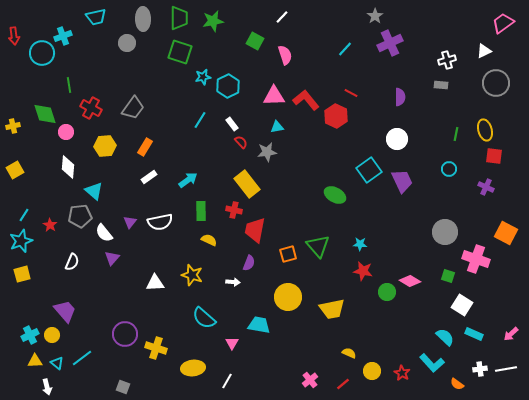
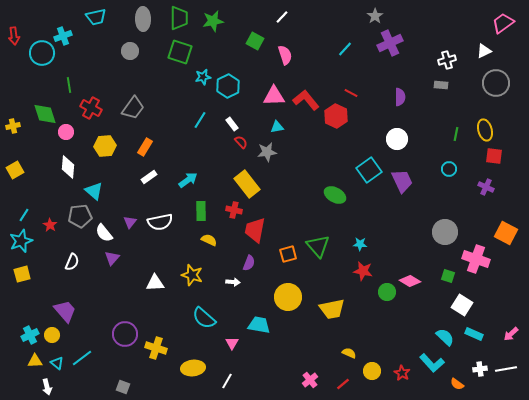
gray circle at (127, 43): moved 3 px right, 8 px down
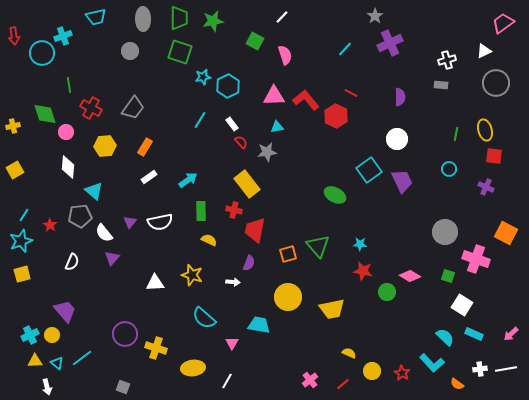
pink diamond at (410, 281): moved 5 px up
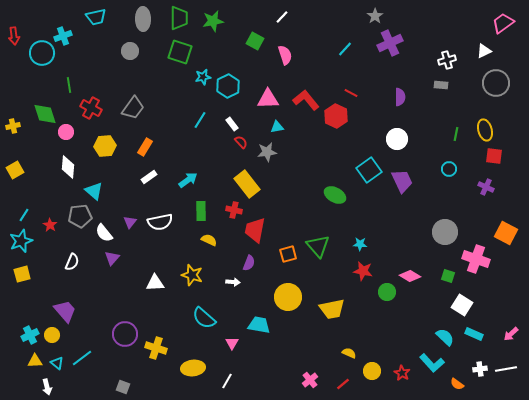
pink triangle at (274, 96): moved 6 px left, 3 px down
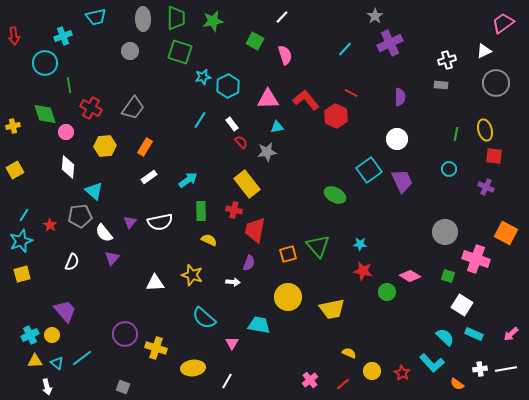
green trapezoid at (179, 18): moved 3 px left
cyan circle at (42, 53): moved 3 px right, 10 px down
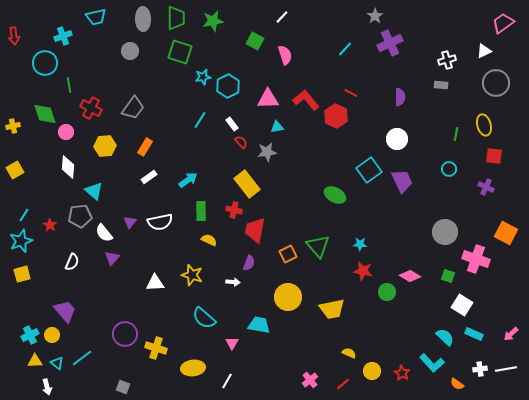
yellow ellipse at (485, 130): moved 1 px left, 5 px up
orange square at (288, 254): rotated 12 degrees counterclockwise
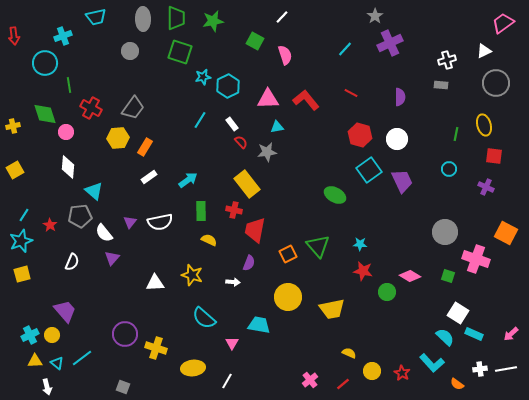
red hexagon at (336, 116): moved 24 px right, 19 px down; rotated 10 degrees counterclockwise
yellow hexagon at (105, 146): moved 13 px right, 8 px up
white square at (462, 305): moved 4 px left, 8 px down
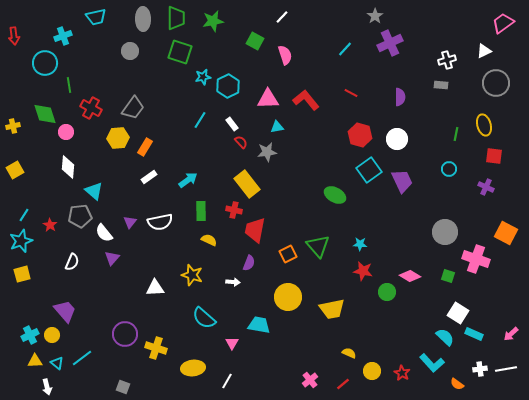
white triangle at (155, 283): moved 5 px down
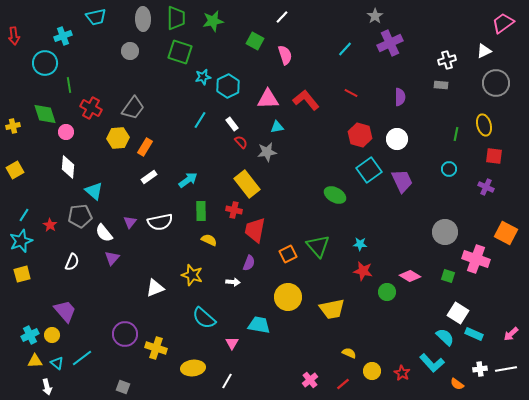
white triangle at (155, 288): rotated 18 degrees counterclockwise
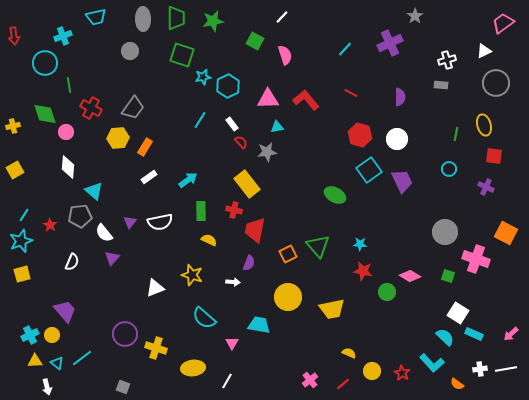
gray star at (375, 16): moved 40 px right
green square at (180, 52): moved 2 px right, 3 px down
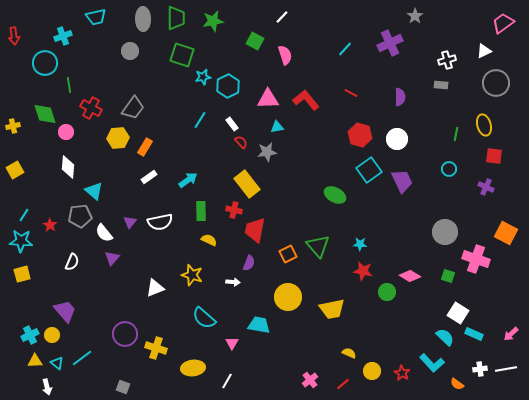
cyan star at (21, 241): rotated 25 degrees clockwise
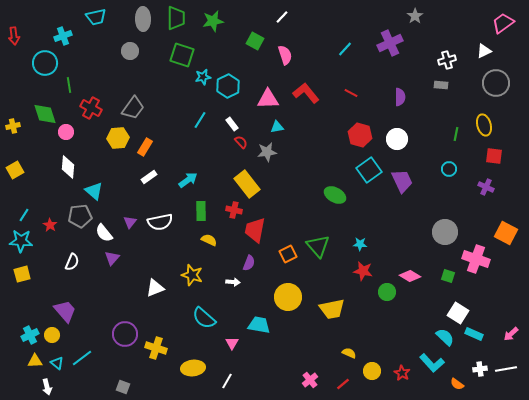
red L-shape at (306, 100): moved 7 px up
